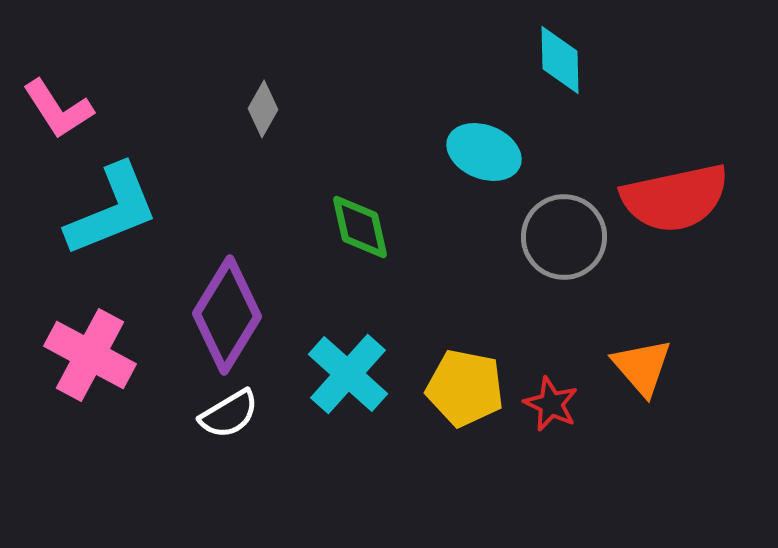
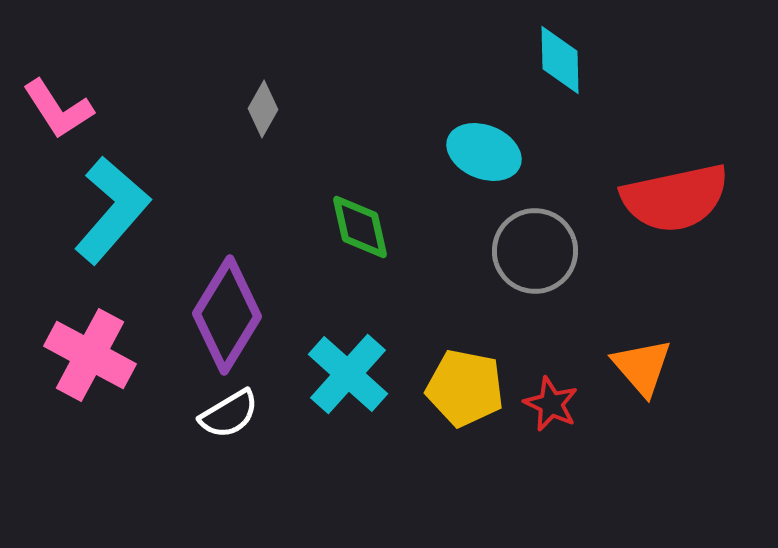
cyan L-shape: rotated 27 degrees counterclockwise
gray circle: moved 29 px left, 14 px down
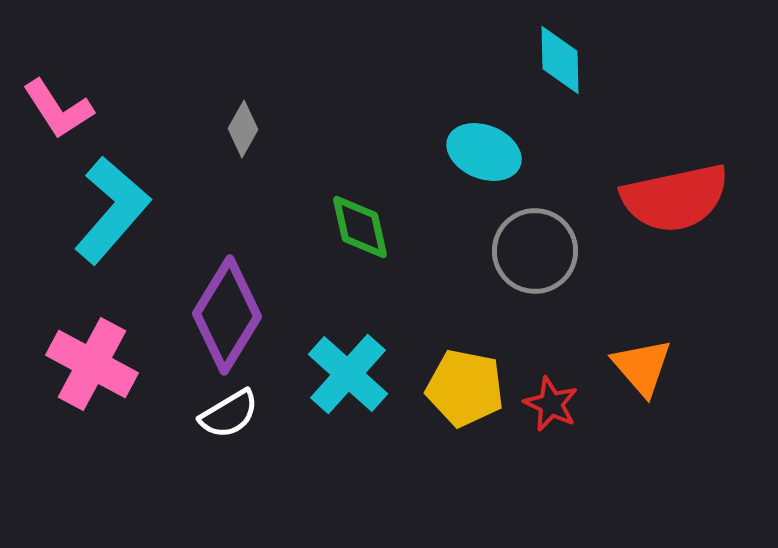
gray diamond: moved 20 px left, 20 px down
pink cross: moved 2 px right, 9 px down
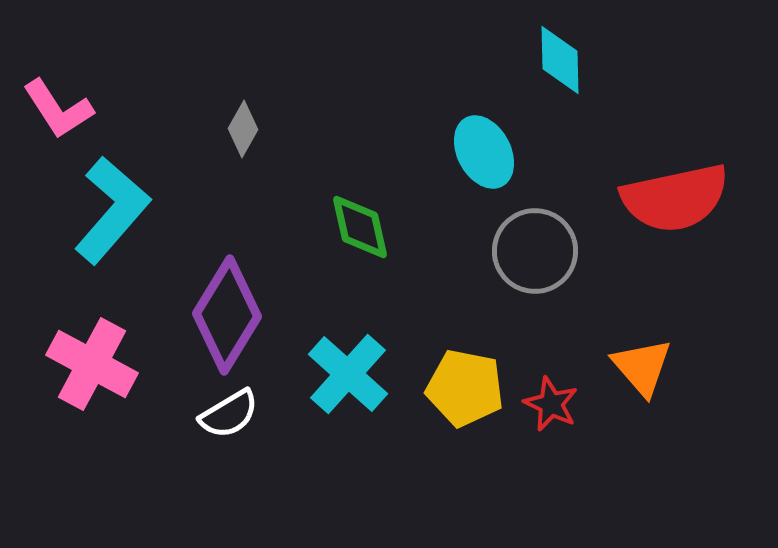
cyan ellipse: rotated 40 degrees clockwise
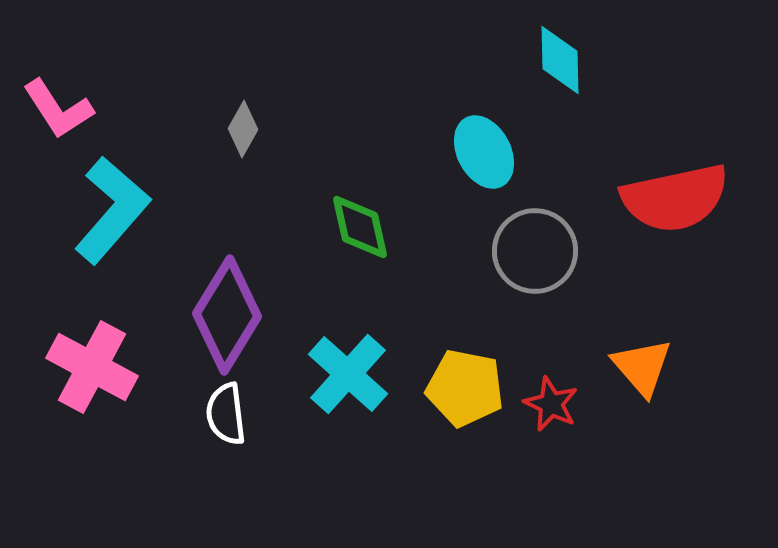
pink cross: moved 3 px down
white semicircle: moved 3 px left; rotated 114 degrees clockwise
